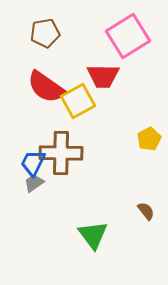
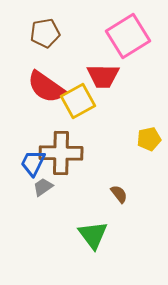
yellow pentagon: rotated 15 degrees clockwise
gray trapezoid: moved 9 px right, 4 px down
brown semicircle: moved 27 px left, 17 px up
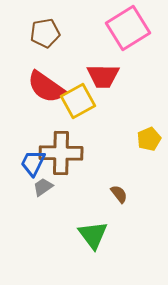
pink square: moved 8 px up
yellow pentagon: rotated 10 degrees counterclockwise
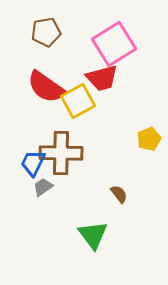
pink square: moved 14 px left, 16 px down
brown pentagon: moved 1 px right, 1 px up
red trapezoid: moved 1 px left, 2 px down; rotated 16 degrees counterclockwise
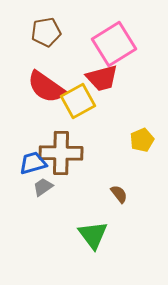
yellow pentagon: moved 7 px left, 1 px down
blue trapezoid: rotated 48 degrees clockwise
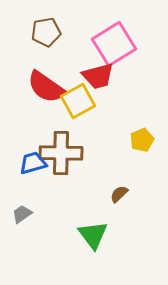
red trapezoid: moved 4 px left, 2 px up
gray trapezoid: moved 21 px left, 27 px down
brown semicircle: rotated 96 degrees counterclockwise
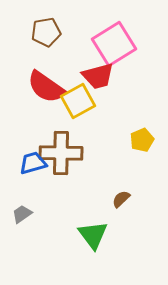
brown semicircle: moved 2 px right, 5 px down
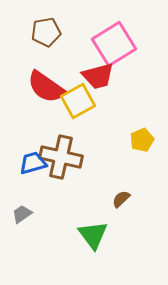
brown cross: moved 4 px down; rotated 12 degrees clockwise
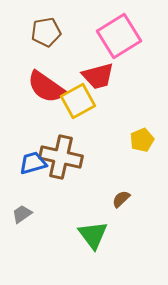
pink square: moved 5 px right, 8 px up
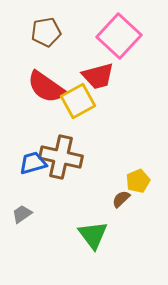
pink square: rotated 15 degrees counterclockwise
yellow pentagon: moved 4 px left, 41 px down
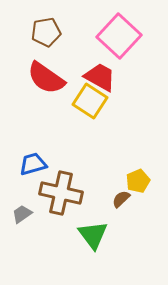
red trapezoid: moved 2 px right, 1 px down; rotated 136 degrees counterclockwise
red semicircle: moved 9 px up
yellow square: moved 12 px right; rotated 28 degrees counterclockwise
brown cross: moved 36 px down
blue trapezoid: moved 1 px down
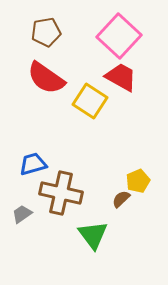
red trapezoid: moved 21 px right
